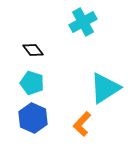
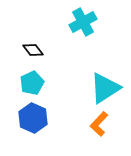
cyan pentagon: rotated 30 degrees clockwise
orange L-shape: moved 17 px right
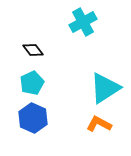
orange L-shape: rotated 75 degrees clockwise
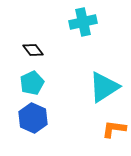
cyan cross: rotated 16 degrees clockwise
cyan triangle: moved 1 px left, 1 px up
orange L-shape: moved 15 px right, 5 px down; rotated 20 degrees counterclockwise
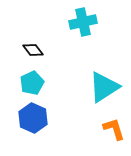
orange L-shape: rotated 65 degrees clockwise
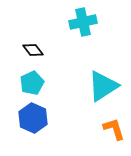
cyan triangle: moved 1 px left, 1 px up
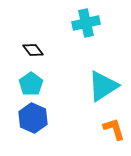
cyan cross: moved 3 px right, 1 px down
cyan pentagon: moved 1 px left, 1 px down; rotated 10 degrees counterclockwise
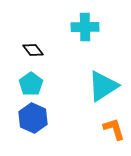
cyan cross: moved 1 px left, 4 px down; rotated 12 degrees clockwise
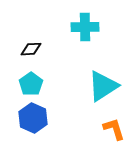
black diamond: moved 2 px left, 1 px up; rotated 55 degrees counterclockwise
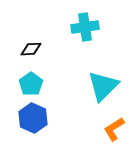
cyan cross: rotated 8 degrees counterclockwise
cyan triangle: rotated 12 degrees counterclockwise
orange L-shape: rotated 105 degrees counterclockwise
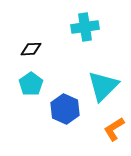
blue hexagon: moved 32 px right, 9 px up
